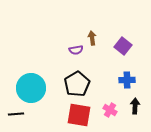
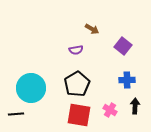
brown arrow: moved 9 px up; rotated 128 degrees clockwise
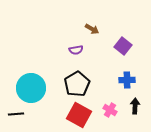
red square: rotated 20 degrees clockwise
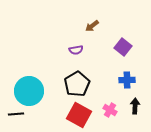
brown arrow: moved 3 px up; rotated 112 degrees clockwise
purple square: moved 1 px down
cyan circle: moved 2 px left, 3 px down
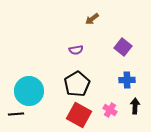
brown arrow: moved 7 px up
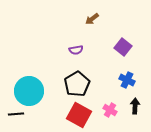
blue cross: rotated 28 degrees clockwise
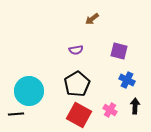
purple square: moved 4 px left, 4 px down; rotated 24 degrees counterclockwise
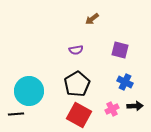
purple square: moved 1 px right, 1 px up
blue cross: moved 2 px left, 2 px down
black arrow: rotated 84 degrees clockwise
pink cross: moved 2 px right, 1 px up; rotated 32 degrees clockwise
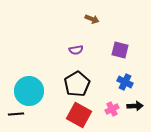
brown arrow: rotated 120 degrees counterclockwise
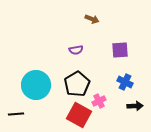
purple square: rotated 18 degrees counterclockwise
cyan circle: moved 7 px right, 6 px up
pink cross: moved 13 px left, 8 px up
